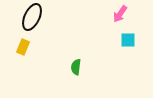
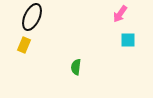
yellow rectangle: moved 1 px right, 2 px up
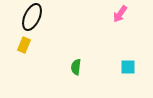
cyan square: moved 27 px down
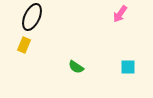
green semicircle: rotated 63 degrees counterclockwise
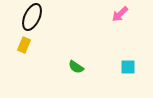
pink arrow: rotated 12 degrees clockwise
